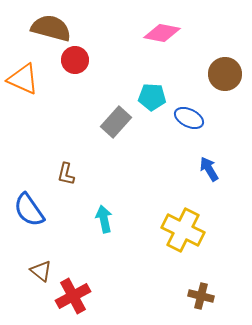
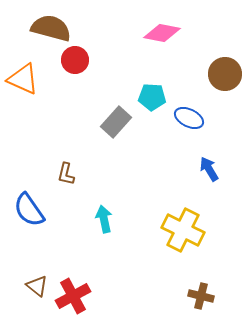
brown triangle: moved 4 px left, 15 px down
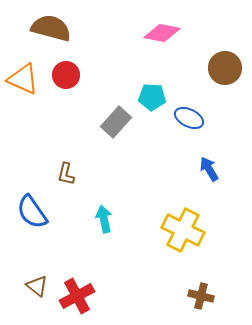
red circle: moved 9 px left, 15 px down
brown circle: moved 6 px up
blue semicircle: moved 3 px right, 2 px down
red cross: moved 4 px right
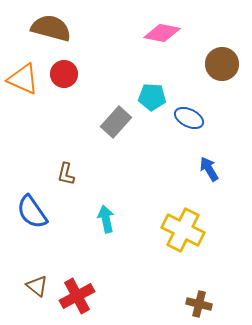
brown circle: moved 3 px left, 4 px up
red circle: moved 2 px left, 1 px up
cyan arrow: moved 2 px right
brown cross: moved 2 px left, 8 px down
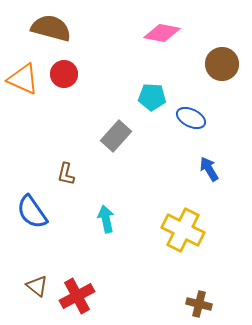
blue ellipse: moved 2 px right
gray rectangle: moved 14 px down
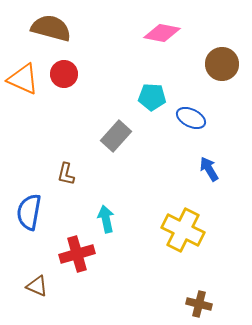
blue semicircle: moved 3 px left; rotated 45 degrees clockwise
brown triangle: rotated 15 degrees counterclockwise
red cross: moved 42 px up; rotated 12 degrees clockwise
